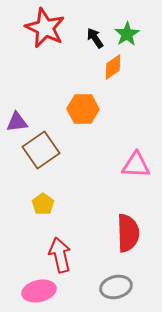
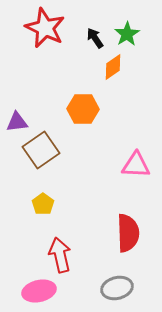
gray ellipse: moved 1 px right, 1 px down
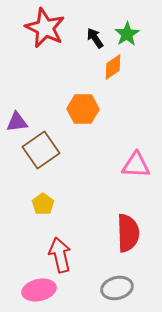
pink ellipse: moved 1 px up
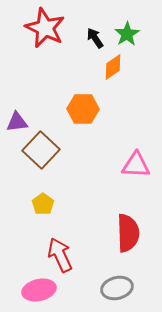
brown square: rotated 12 degrees counterclockwise
red arrow: rotated 12 degrees counterclockwise
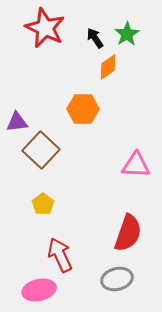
orange diamond: moved 5 px left
red semicircle: rotated 21 degrees clockwise
gray ellipse: moved 9 px up
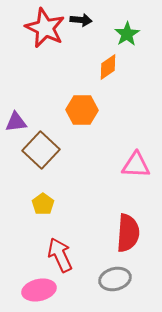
black arrow: moved 14 px left, 18 px up; rotated 130 degrees clockwise
orange hexagon: moved 1 px left, 1 px down
purple triangle: moved 1 px left
red semicircle: rotated 15 degrees counterclockwise
gray ellipse: moved 2 px left
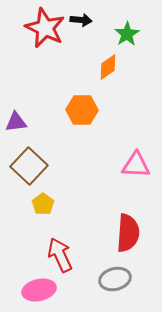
brown square: moved 12 px left, 16 px down
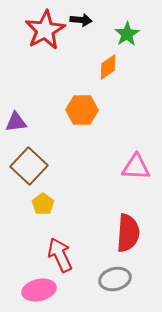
red star: moved 2 px down; rotated 18 degrees clockwise
pink triangle: moved 2 px down
